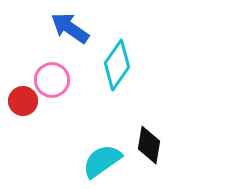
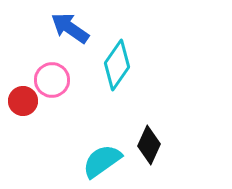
black diamond: rotated 15 degrees clockwise
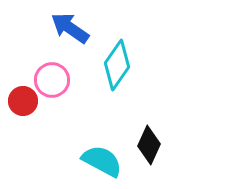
cyan semicircle: rotated 63 degrees clockwise
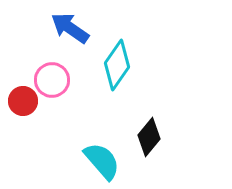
black diamond: moved 8 px up; rotated 15 degrees clockwise
cyan semicircle: rotated 21 degrees clockwise
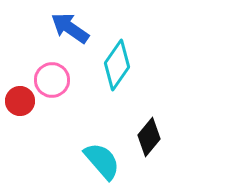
red circle: moved 3 px left
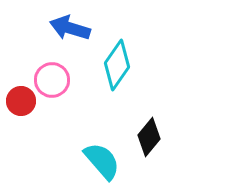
blue arrow: rotated 18 degrees counterclockwise
red circle: moved 1 px right
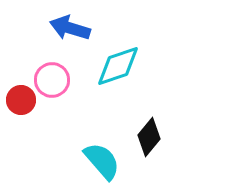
cyan diamond: moved 1 px right, 1 px down; rotated 36 degrees clockwise
red circle: moved 1 px up
